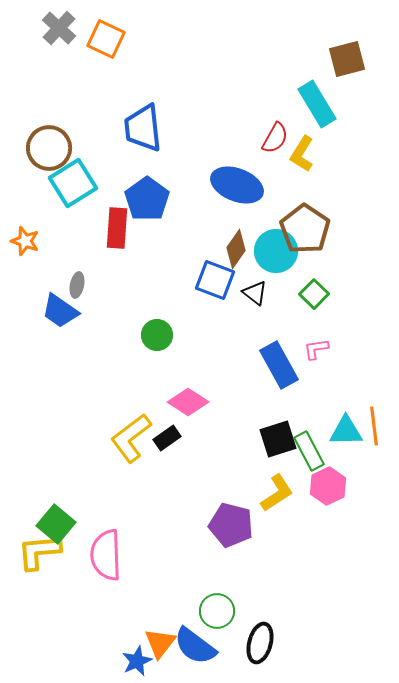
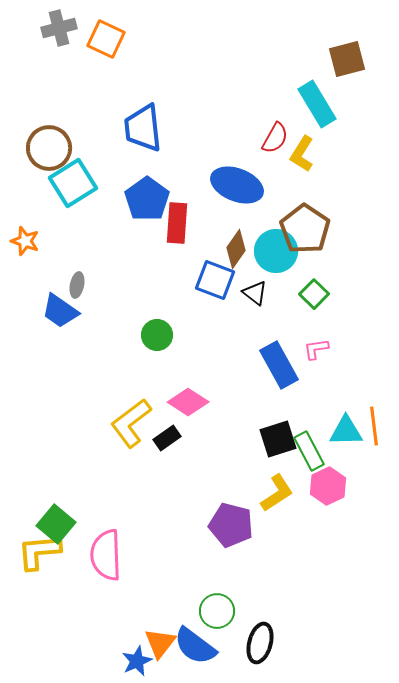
gray cross at (59, 28): rotated 32 degrees clockwise
red rectangle at (117, 228): moved 60 px right, 5 px up
yellow L-shape at (131, 438): moved 15 px up
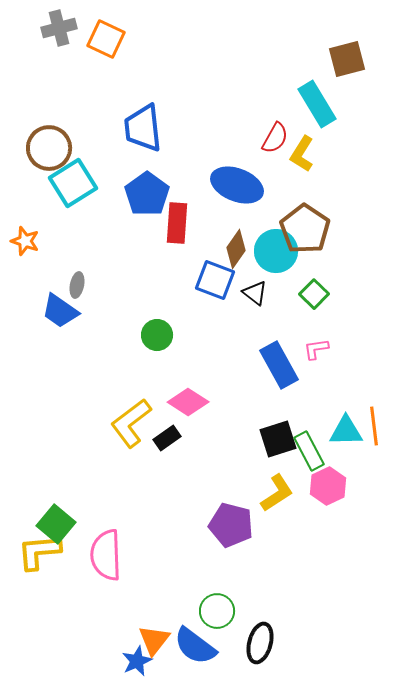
blue pentagon at (147, 199): moved 5 px up
orange triangle at (160, 643): moved 6 px left, 3 px up
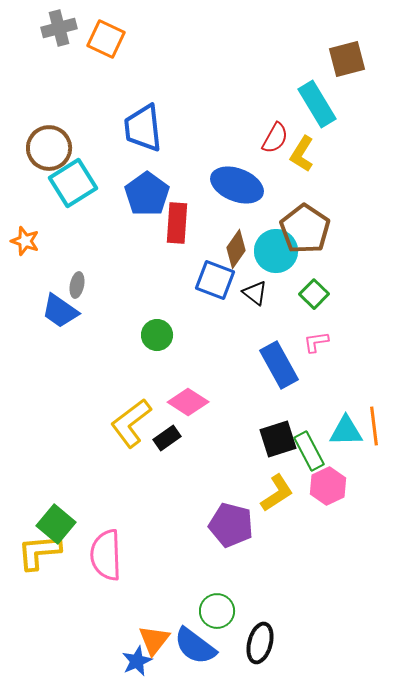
pink L-shape at (316, 349): moved 7 px up
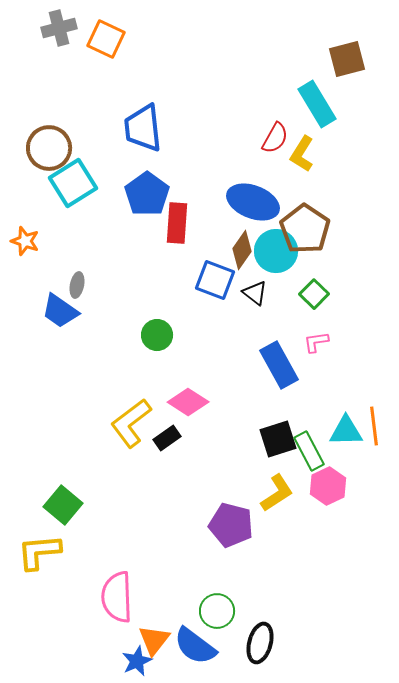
blue ellipse at (237, 185): moved 16 px right, 17 px down
brown diamond at (236, 249): moved 6 px right, 1 px down
green square at (56, 524): moved 7 px right, 19 px up
pink semicircle at (106, 555): moved 11 px right, 42 px down
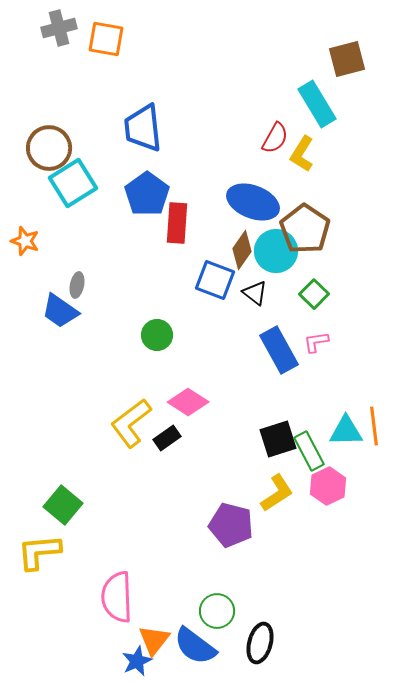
orange square at (106, 39): rotated 15 degrees counterclockwise
blue rectangle at (279, 365): moved 15 px up
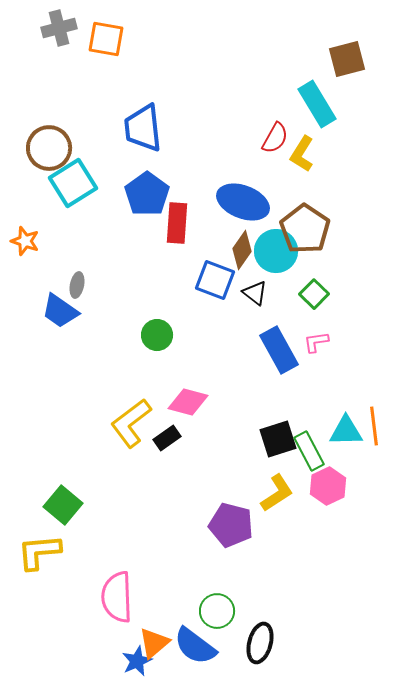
blue ellipse at (253, 202): moved 10 px left
pink diamond at (188, 402): rotated 18 degrees counterclockwise
orange triangle at (154, 640): moved 3 px down; rotated 12 degrees clockwise
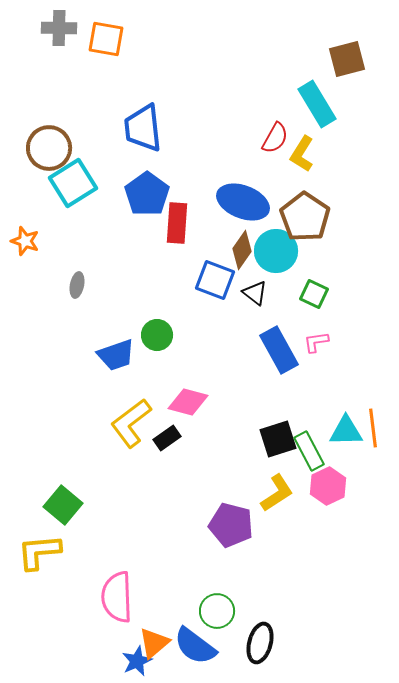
gray cross at (59, 28): rotated 16 degrees clockwise
brown pentagon at (305, 229): moved 12 px up
green square at (314, 294): rotated 20 degrees counterclockwise
blue trapezoid at (60, 311): moved 56 px right, 44 px down; rotated 54 degrees counterclockwise
orange line at (374, 426): moved 1 px left, 2 px down
